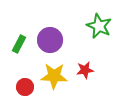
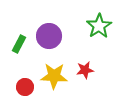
green star: rotated 15 degrees clockwise
purple circle: moved 1 px left, 4 px up
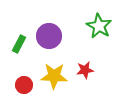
green star: rotated 10 degrees counterclockwise
red circle: moved 1 px left, 2 px up
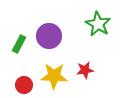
green star: moved 1 px left, 2 px up
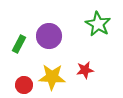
yellow star: moved 2 px left, 1 px down
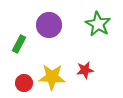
purple circle: moved 11 px up
red circle: moved 2 px up
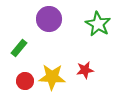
purple circle: moved 6 px up
green rectangle: moved 4 px down; rotated 12 degrees clockwise
red circle: moved 1 px right, 2 px up
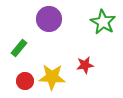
green star: moved 5 px right, 2 px up
red star: moved 5 px up
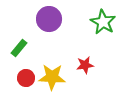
red circle: moved 1 px right, 3 px up
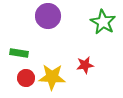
purple circle: moved 1 px left, 3 px up
green rectangle: moved 5 px down; rotated 60 degrees clockwise
